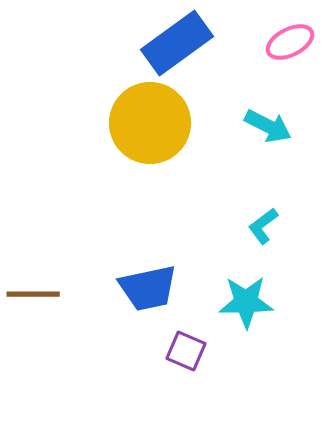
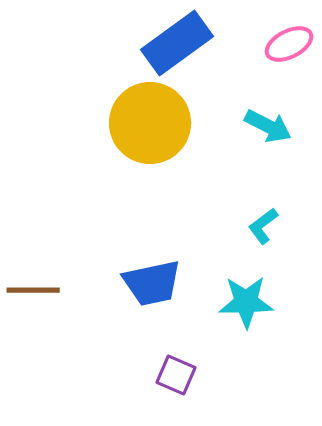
pink ellipse: moved 1 px left, 2 px down
blue trapezoid: moved 4 px right, 5 px up
brown line: moved 4 px up
purple square: moved 10 px left, 24 px down
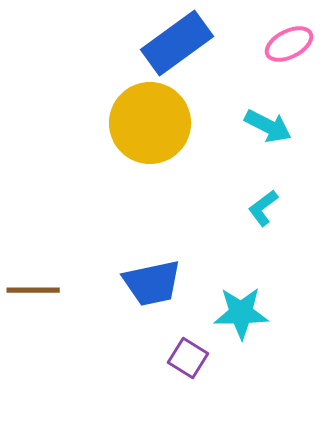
cyan L-shape: moved 18 px up
cyan star: moved 5 px left, 11 px down
purple square: moved 12 px right, 17 px up; rotated 9 degrees clockwise
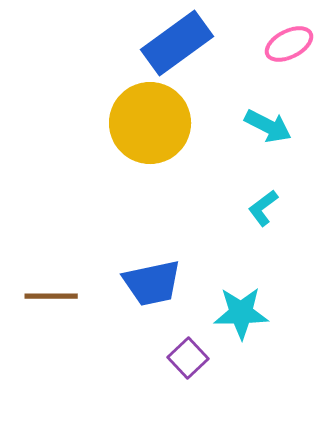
brown line: moved 18 px right, 6 px down
purple square: rotated 15 degrees clockwise
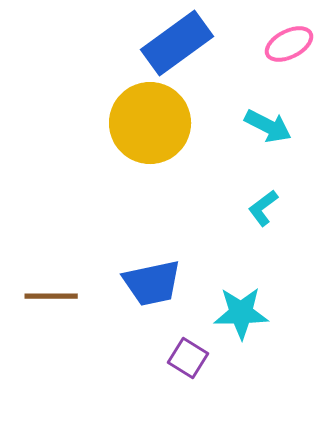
purple square: rotated 15 degrees counterclockwise
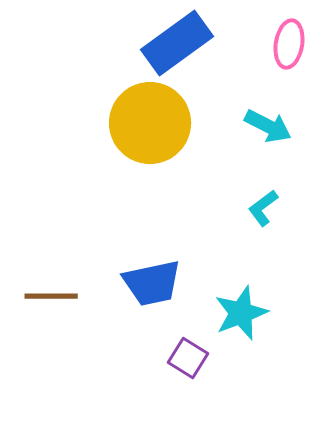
pink ellipse: rotated 54 degrees counterclockwise
cyan star: rotated 20 degrees counterclockwise
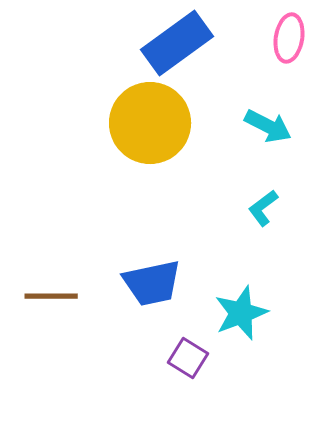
pink ellipse: moved 6 px up
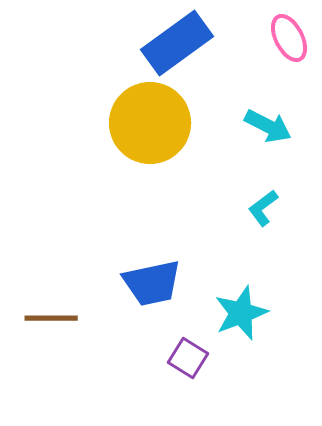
pink ellipse: rotated 36 degrees counterclockwise
brown line: moved 22 px down
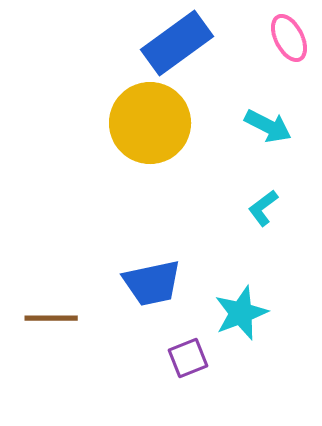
purple square: rotated 36 degrees clockwise
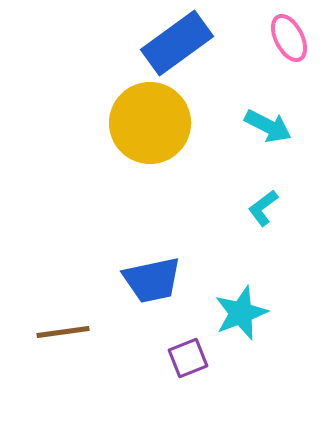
blue trapezoid: moved 3 px up
brown line: moved 12 px right, 14 px down; rotated 8 degrees counterclockwise
